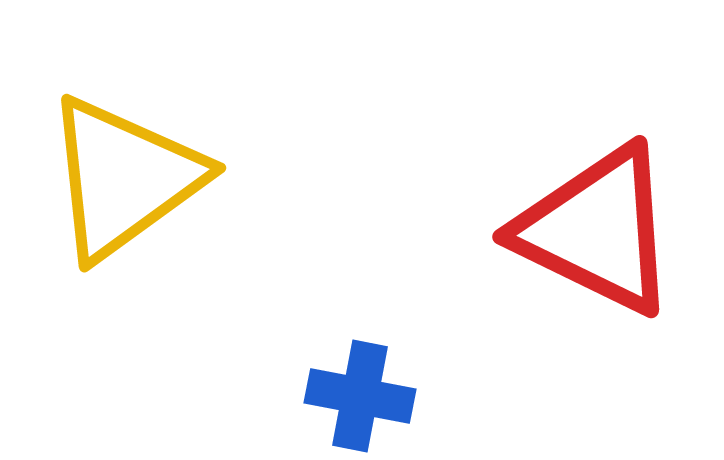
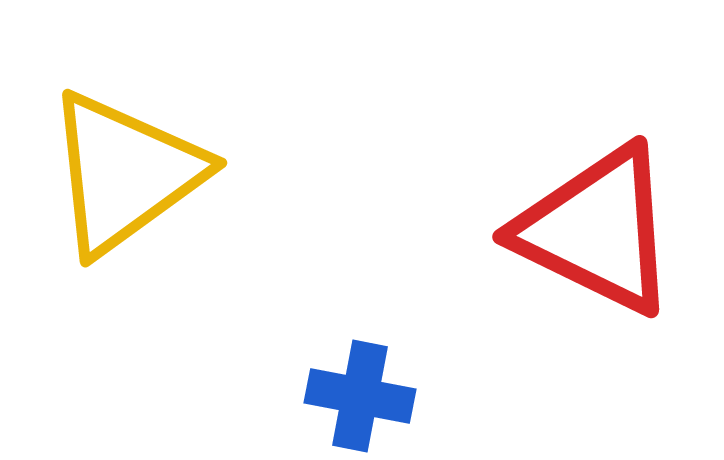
yellow triangle: moved 1 px right, 5 px up
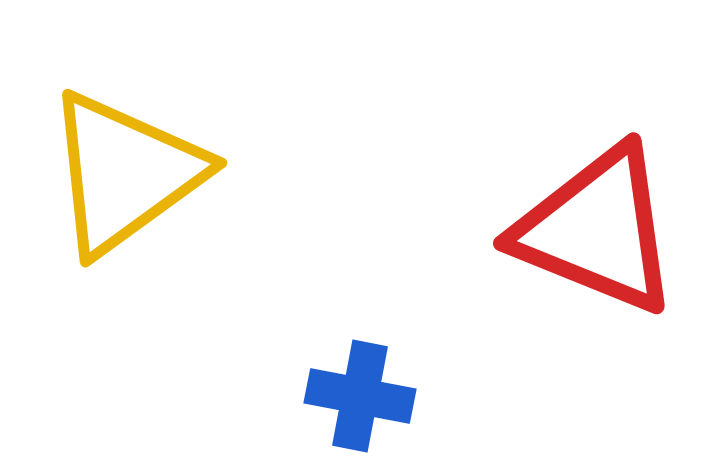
red triangle: rotated 4 degrees counterclockwise
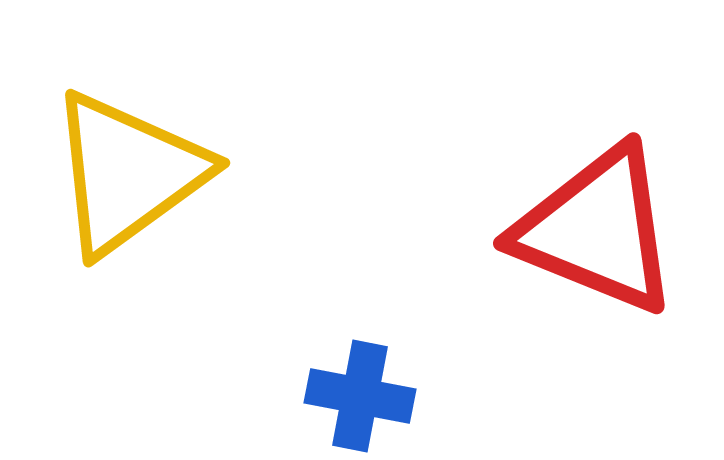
yellow triangle: moved 3 px right
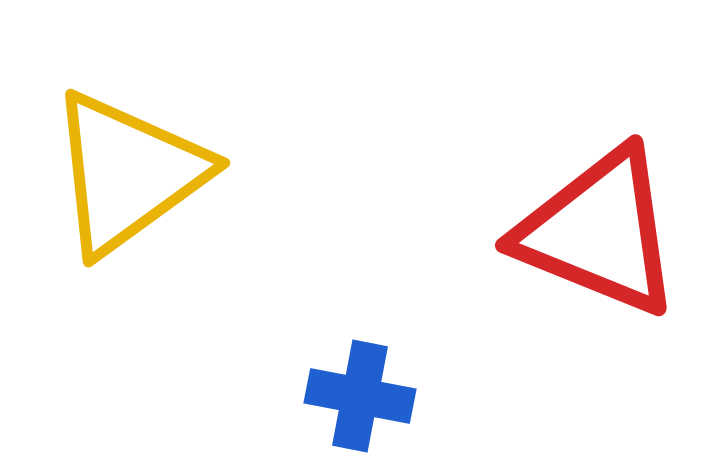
red triangle: moved 2 px right, 2 px down
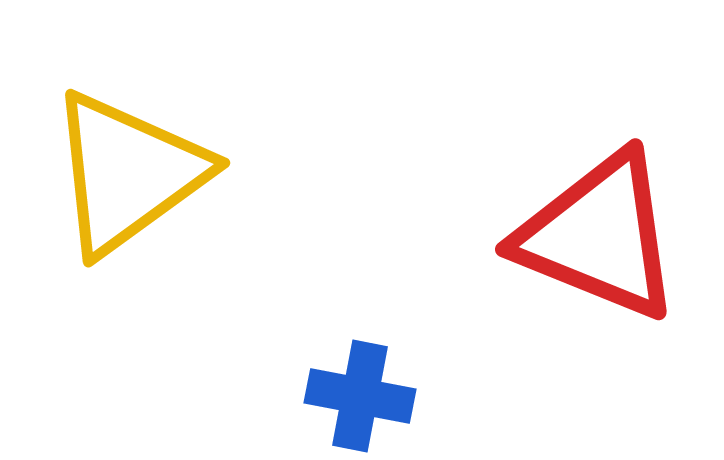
red triangle: moved 4 px down
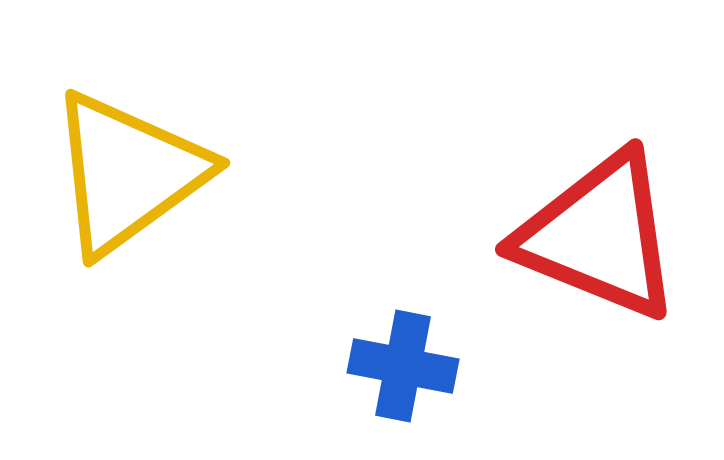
blue cross: moved 43 px right, 30 px up
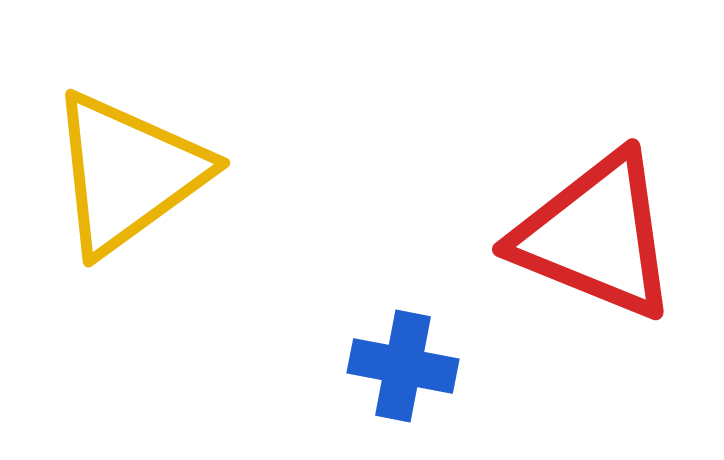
red triangle: moved 3 px left
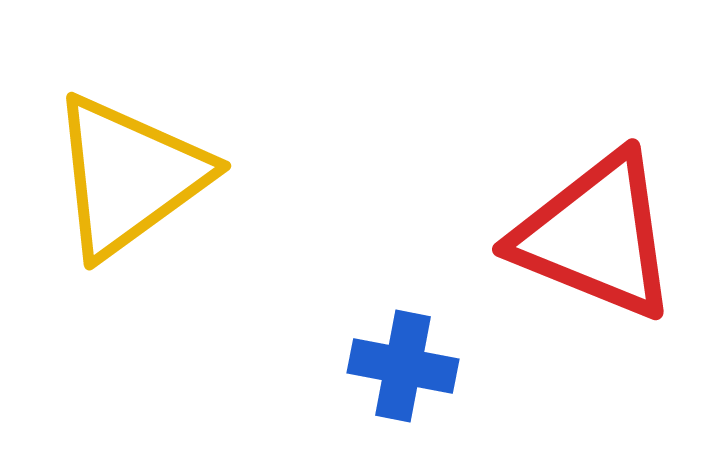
yellow triangle: moved 1 px right, 3 px down
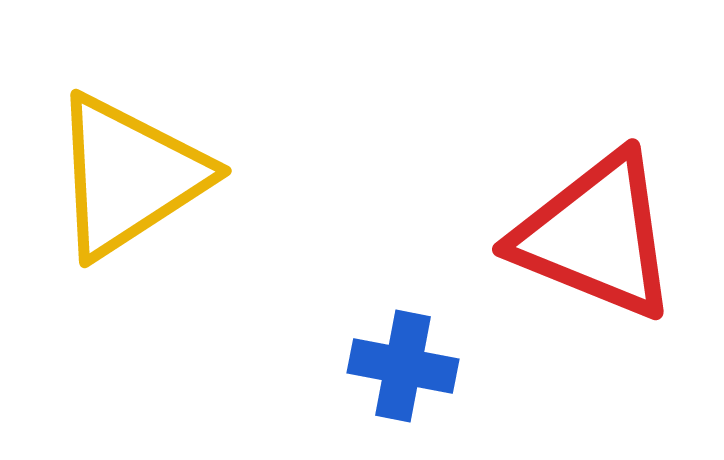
yellow triangle: rotated 3 degrees clockwise
